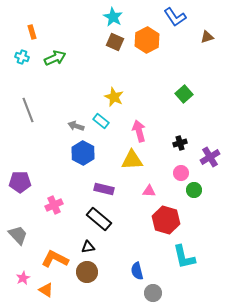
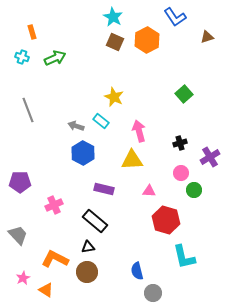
black rectangle: moved 4 px left, 2 px down
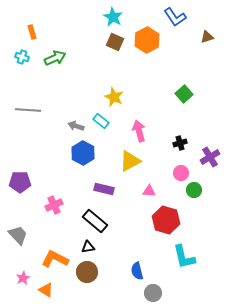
gray line: rotated 65 degrees counterclockwise
yellow triangle: moved 2 px left, 1 px down; rotated 25 degrees counterclockwise
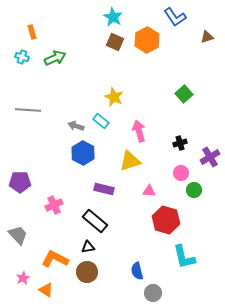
yellow triangle: rotated 10 degrees clockwise
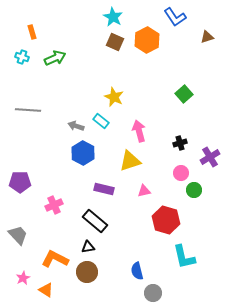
pink triangle: moved 5 px left; rotated 16 degrees counterclockwise
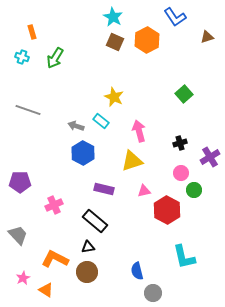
green arrow: rotated 145 degrees clockwise
gray line: rotated 15 degrees clockwise
yellow triangle: moved 2 px right
red hexagon: moved 1 px right, 10 px up; rotated 12 degrees clockwise
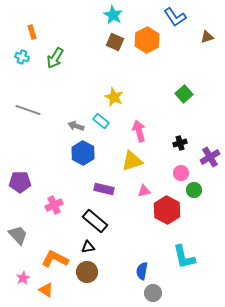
cyan star: moved 2 px up
blue semicircle: moved 5 px right; rotated 24 degrees clockwise
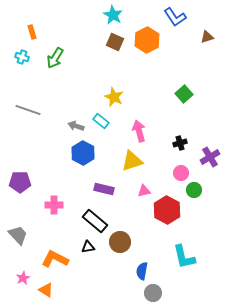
pink cross: rotated 24 degrees clockwise
brown circle: moved 33 px right, 30 px up
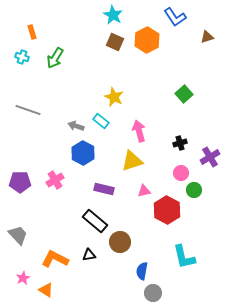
pink cross: moved 1 px right, 25 px up; rotated 30 degrees counterclockwise
black triangle: moved 1 px right, 8 px down
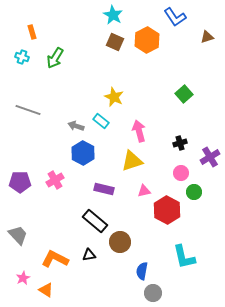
green circle: moved 2 px down
